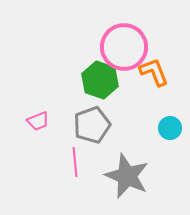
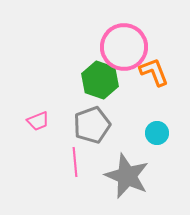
cyan circle: moved 13 px left, 5 px down
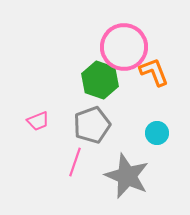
pink line: rotated 24 degrees clockwise
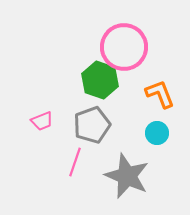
orange L-shape: moved 6 px right, 22 px down
pink trapezoid: moved 4 px right
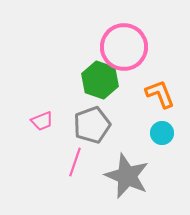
cyan circle: moved 5 px right
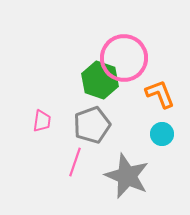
pink circle: moved 11 px down
pink trapezoid: rotated 60 degrees counterclockwise
cyan circle: moved 1 px down
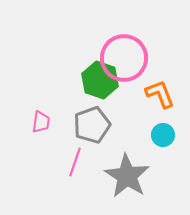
pink trapezoid: moved 1 px left, 1 px down
cyan circle: moved 1 px right, 1 px down
gray star: rotated 9 degrees clockwise
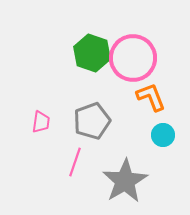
pink circle: moved 9 px right
green hexagon: moved 8 px left, 27 px up
orange L-shape: moved 9 px left, 3 px down
gray pentagon: moved 4 px up
gray star: moved 2 px left, 5 px down; rotated 9 degrees clockwise
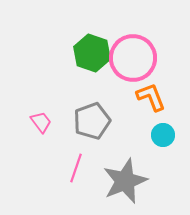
pink trapezoid: rotated 45 degrees counterclockwise
pink line: moved 1 px right, 6 px down
gray star: rotated 9 degrees clockwise
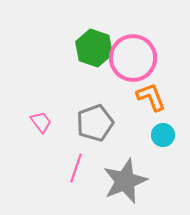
green hexagon: moved 2 px right, 5 px up
gray pentagon: moved 3 px right, 2 px down
